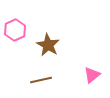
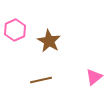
brown star: moved 1 px right, 4 px up
pink triangle: moved 2 px right, 2 px down
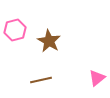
pink hexagon: rotated 10 degrees clockwise
pink triangle: moved 3 px right, 1 px down
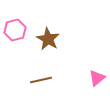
brown star: moved 1 px left, 2 px up
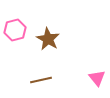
pink triangle: rotated 30 degrees counterclockwise
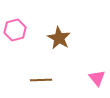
brown star: moved 11 px right, 1 px up
brown line: rotated 10 degrees clockwise
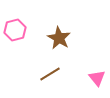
brown line: moved 9 px right, 6 px up; rotated 30 degrees counterclockwise
